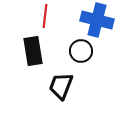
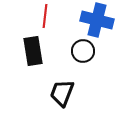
black circle: moved 2 px right
black trapezoid: moved 1 px right, 7 px down
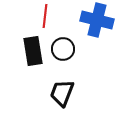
black circle: moved 20 px left, 2 px up
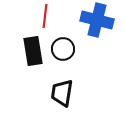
black trapezoid: rotated 12 degrees counterclockwise
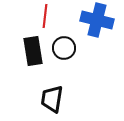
black circle: moved 1 px right, 1 px up
black trapezoid: moved 10 px left, 6 px down
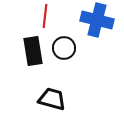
black trapezoid: rotated 96 degrees clockwise
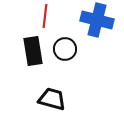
black circle: moved 1 px right, 1 px down
